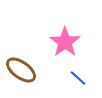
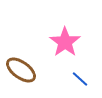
blue line: moved 2 px right, 1 px down
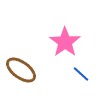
blue line: moved 1 px right, 5 px up
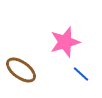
pink star: rotated 20 degrees clockwise
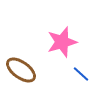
pink star: moved 3 px left
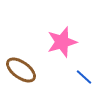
blue line: moved 3 px right, 3 px down
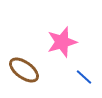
brown ellipse: moved 3 px right
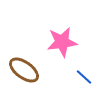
pink star: rotated 8 degrees clockwise
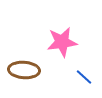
brown ellipse: rotated 32 degrees counterclockwise
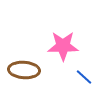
pink star: moved 1 px right, 4 px down; rotated 8 degrees clockwise
